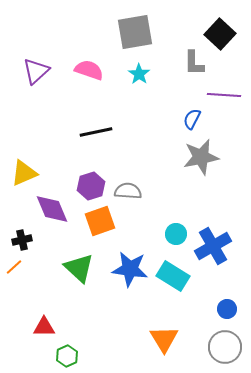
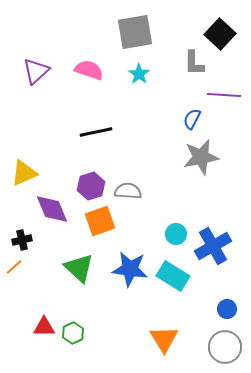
green hexagon: moved 6 px right, 23 px up
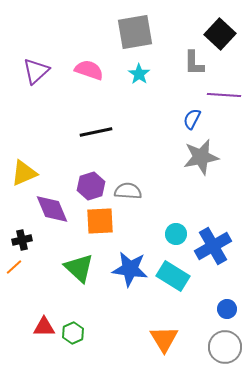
orange square: rotated 16 degrees clockwise
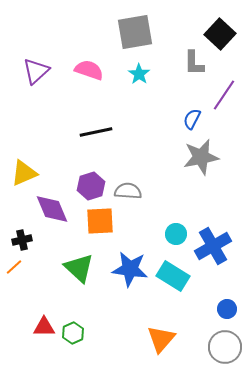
purple line: rotated 60 degrees counterclockwise
orange triangle: moved 3 px left; rotated 12 degrees clockwise
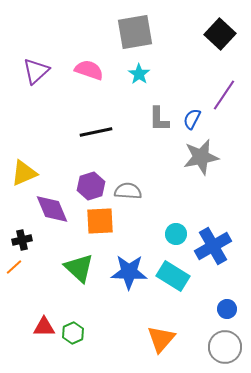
gray L-shape: moved 35 px left, 56 px down
blue star: moved 1 px left, 3 px down; rotated 6 degrees counterclockwise
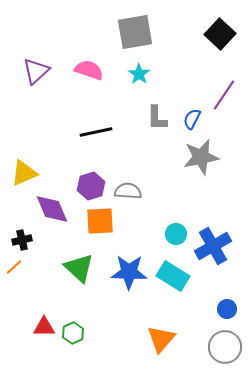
gray L-shape: moved 2 px left, 1 px up
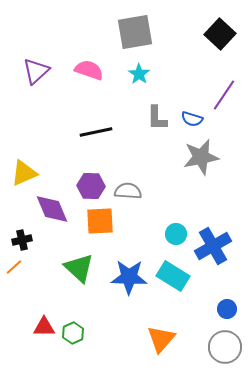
blue semicircle: rotated 100 degrees counterclockwise
purple hexagon: rotated 20 degrees clockwise
blue star: moved 5 px down
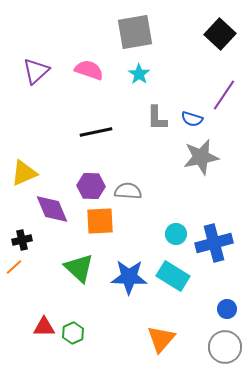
blue cross: moved 1 px right, 3 px up; rotated 15 degrees clockwise
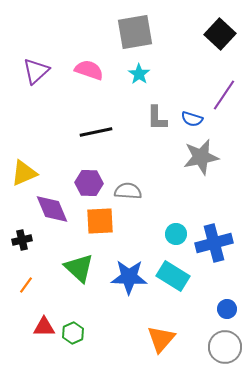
purple hexagon: moved 2 px left, 3 px up
orange line: moved 12 px right, 18 px down; rotated 12 degrees counterclockwise
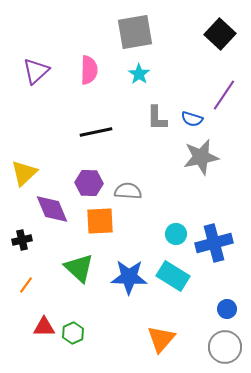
pink semicircle: rotated 72 degrees clockwise
yellow triangle: rotated 20 degrees counterclockwise
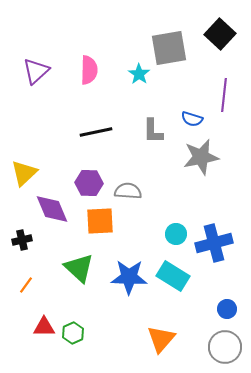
gray square: moved 34 px right, 16 px down
purple line: rotated 28 degrees counterclockwise
gray L-shape: moved 4 px left, 13 px down
